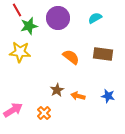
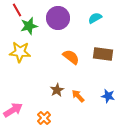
orange arrow: rotated 32 degrees clockwise
orange cross: moved 5 px down
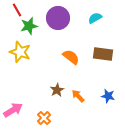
yellow star: rotated 15 degrees clockwise
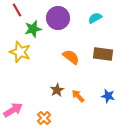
green star: moved 4 px right, 3 px down
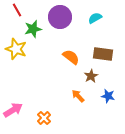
purple circle: moved 2 px right, 1 px up
yellow star: moved 4 px left, 3 px up
brown star: moved 34 px right, 14 px up
